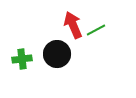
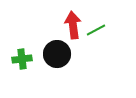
red arrow: rotated 16 degrees clockwise
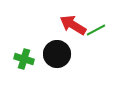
red arrow: rotated 52 degrees counterclockwise
green cross: moved 2 px right; rotated 24 degrees clockwise
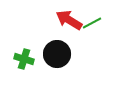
red arrow: moved 4 px left, 5 px up
green line: moved 4 px left, 7 px up
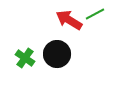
green line: moved 3 px right, 9 px up
green cross: moved 1 px right, 1 px up; rotated 18 degrees clockwise
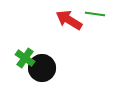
green line: rotated 36 degrees clockwise
black circle: moved 15 px left, 14 px down
